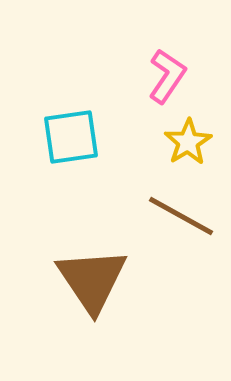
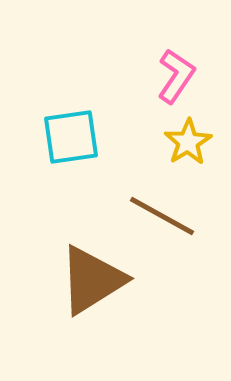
pink L-shape: moved 9 px right
brown line: moved 19 px left
brown triangle: rotated 32 degrees clockwise
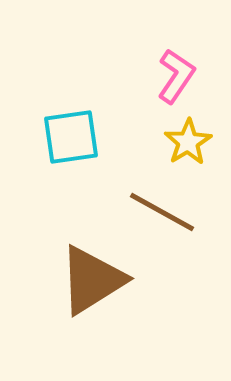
brown line: moved 4 px up
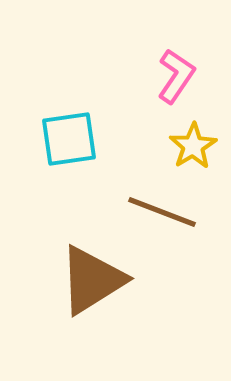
cyan square: moved 2 px left, 2 px down
yellow star: moved 5 px right, 4 px down
brown line: rotated 8 degrees counterclockwise
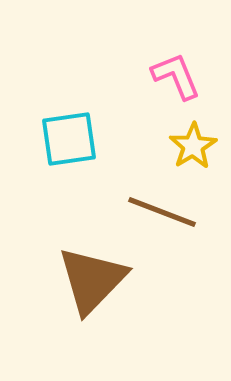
pink L-shape: rotated 56 degrees counterclockwise
brown triangle: rotated 14 degrees counterclockwise
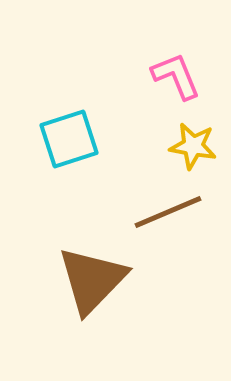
cyan square: rotated 10 degrees counterclockwise
yellow star: rotated 30 degrees counterclockwise
brown line: moved 6 px right; rotated 44 degrees counterclockwise
